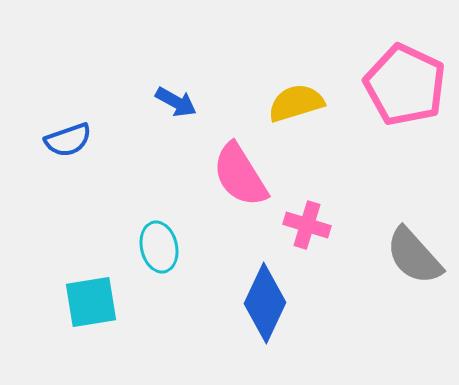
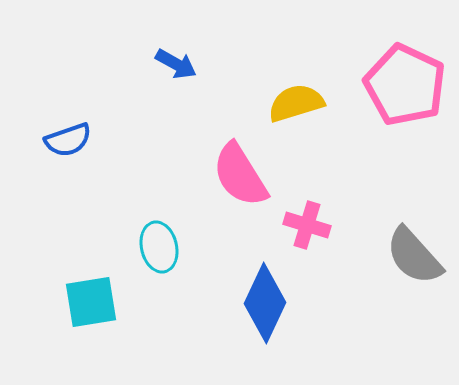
blue arrow: moved 38 px up
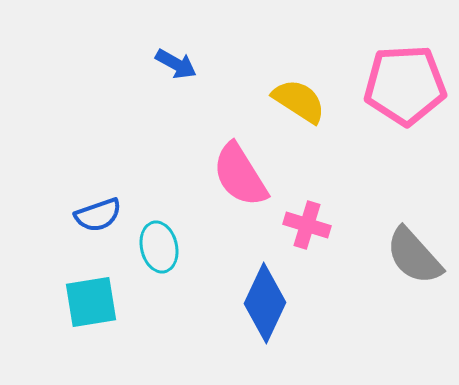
pink pentagon: rotated 28 degrees counterclockwise
yellow semicircle: moved 3 px right, 2 px up; rotated 50 degrees clockwise
blue semicircle: moved 30 px right, 75 px down
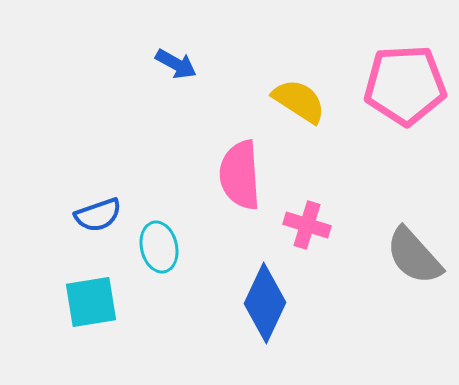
pink semicircle: rotated 28 degrees clockwise
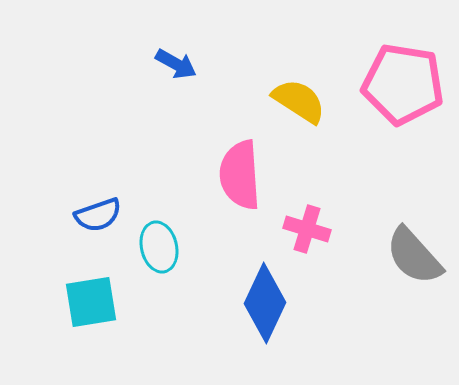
pink pentagon: moved 2 px left, 1 px up; rotated 12 degrees clockwise
pink cross: moved 4 px down
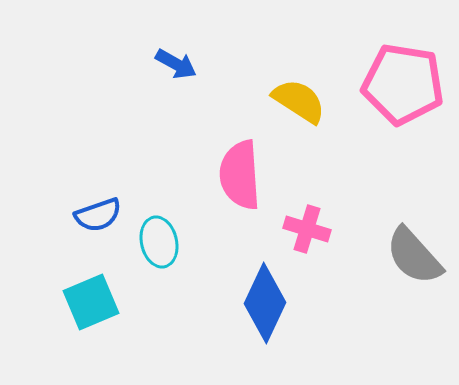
cyan ellipse: moved 5 px up
cyan square: rotated 14 degrees counterclockwise
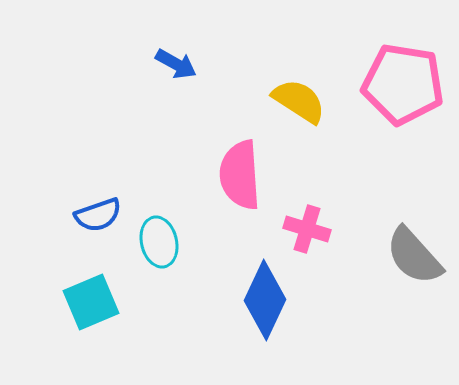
blue diamond: moved 3 px up
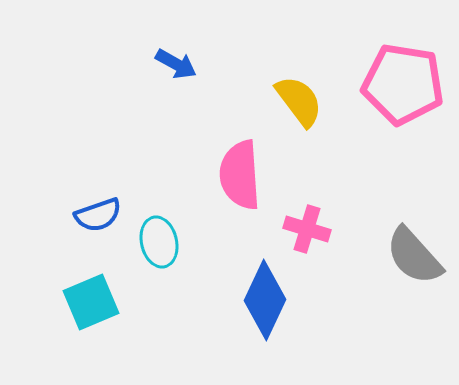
yellow semicircle: rotated 20 degrees clockwise
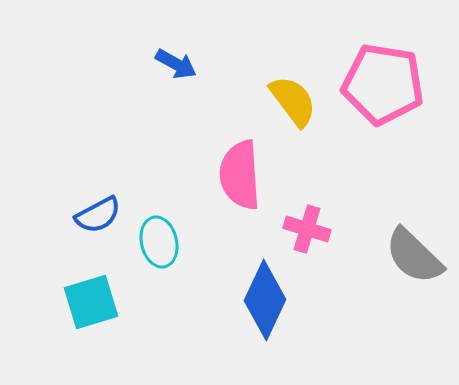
pink pentagon: moved 20 px left
yellow semicircle: moved 6 px left
blue semicircle: rotated 9 degrees counterclockwise
gray semicircle: rotated 4 degrees counterclockwise
cyan square: rotated 6 degrees clockwise
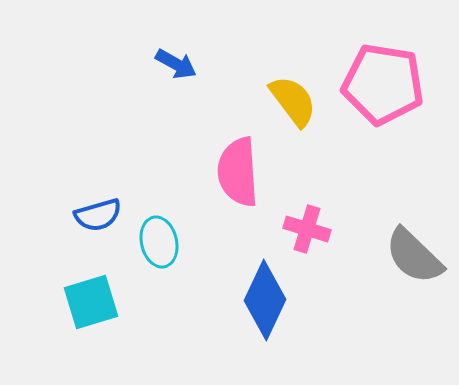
pink semicircle: moved 2 px left, 3 px up
blue semicircle: rotated 12 degrees clockwise
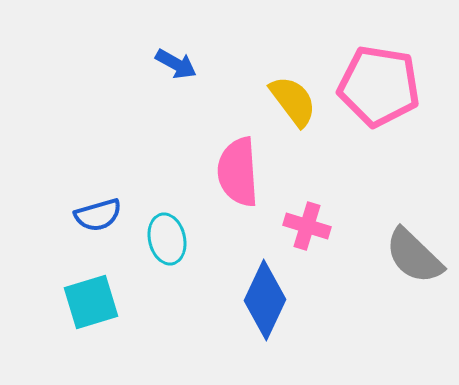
pink pentagon: moved 4 px left, 2 px down
pink cross: moved 3 px up
cyan ellipse: moved 8 px right, 3 px up
